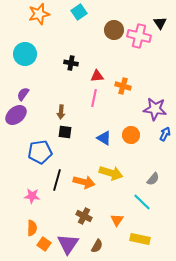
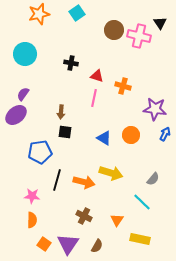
cyan square: moved 2 px left, 1 px down
red triangle: rotated 24 degrees clockwise
orange semicircle: moved 8 px up
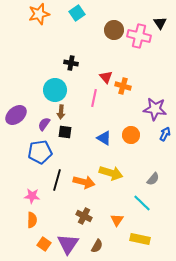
cyan circle: moved 30 px right, 36 px down
red triangle: moved 9 px right, 1 px down; rotated 32 degrees clockwise
purple semicircle: moved 21 px right, 30 px down
cyan line: moved 1 px down
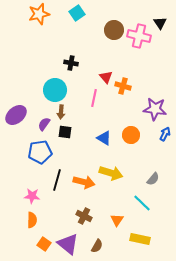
purple triangle: rotated 25 degrees counterclockwise
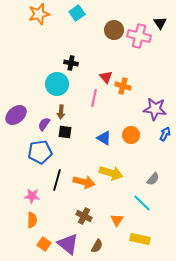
cyan circle: moved 2 px right, 6 px up
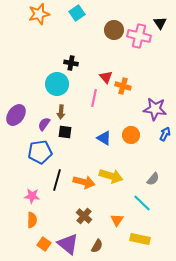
purple ellipse: rotated 15 degrees counterclockwise
yellow arrow: moved 3 px down
brown cross: rotated 14 degrees clockwise
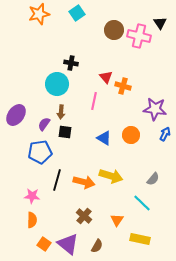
pink line: moved 3 px down
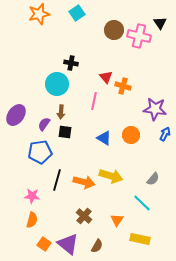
orange semicircle: rotated 14 degrees clockwise
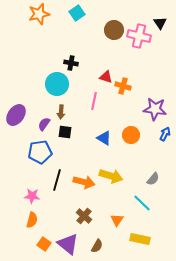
red triangle: rotated 32 degrees counterclockwise
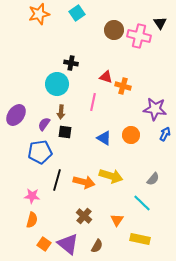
pink line: moved 1 px left, 1 px down
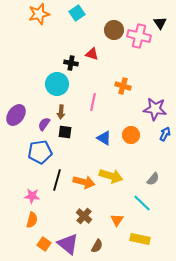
red triangle: moved 14 px left, 23 px up
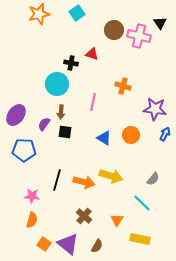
blue pentagon: moved 16 px left, 2 px up; rotated 10 degrees clockwise
